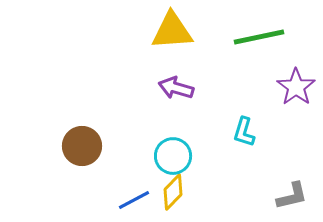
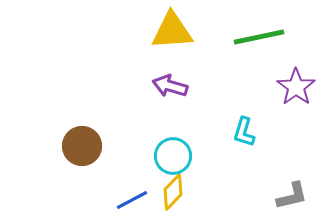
purple arrow: moved 6 px left, 2 px up
blue line: moved 2 px left
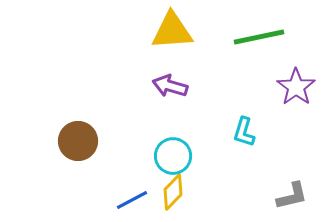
brown circle: moved 4 px left, 5 px up
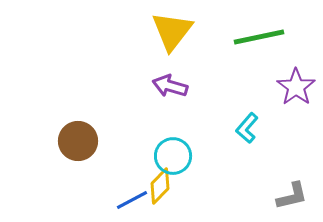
yellow triangle: rotated 48 degrees counterclockwise
cyan L-shape: moved 3 px right, 4 px up; rotated 24 degrees clockwise
yellow diamond: moved 13 px left, 6 px up
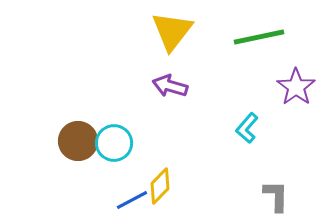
cyan circle: moved 59 px left, 13 px up
gray L-shape: moved 16 px left; rotated 76 degrees counterclockwise
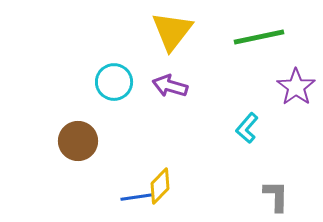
cyan circle: moved 61 px up
blue line: moved 5 px right, 3 px up; rotated 20 degrees clockwise
